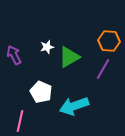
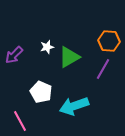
purple arrow: rotated 108 degrees counterclockwise
pink line: rotated 40 degrees counterclockwise
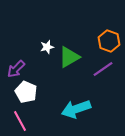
orange hexagon: rotated 15 degrees clockwise
purple arrow: moved 2 px right, 14 px down
purple line: rotated 25 degrees clockwise
white pentagon: moved 15 px left
cyan arrow: moved 2 px right, 3 px down
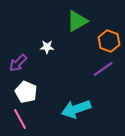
white star: rotated 16 degrees clockwise
green triangle: moved 8 px right, 36 px up
purple arrow: moved 2 px right, 6 px up
pink line: moved 2 px up
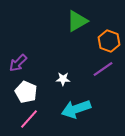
white star: moved 16 px right, 32 px down
pink line: moved 9 px right; rotated 70 degrees clockwise
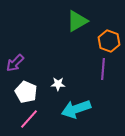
purple arrow: moved 3 px left
purple line: rotated 50 degrees counterclockwise
white star: moved 5 px left, 5 px down
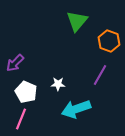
green triangle: rotated 20 degrees counterclockwise
purple line: moved 3 px left, 6 px down; rotated 25 degrees clockwise
pink line: moved 8 px left; rotated 20 degrees counterclockwise
